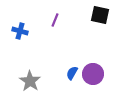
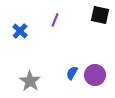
blue cross: rotated 28 degrees clockwise
purple circle: moved 2 px right, 1 px down
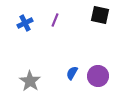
blue cross: moved 5 px right, 8 px up; rotated 21 degrees clockwise
purple circle: moved 3 px right, 1 px down
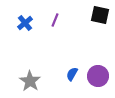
blue cross: rotated 14 degrees counterclockwise
blue semicircle: moved 1 px down
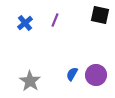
purple circle: moved 2 px left, 1 px up
